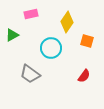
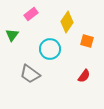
pink rectangle: rotated 24 degrees counterclockwise
green triangle: rotated 24 degrees counterclockwise
cyan circle: moved 1 px left, 1 px down
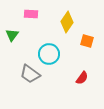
pink rectangle: rotated 40 degrees clockwise
cyan circle: moved 1 px left, 5 px down
red semicircle: moved 2 px left, 2 px down
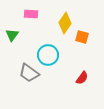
yellow diamond: moved 2 px left, 1 px down
orange square: moved 5 px left, 4 px up
cyan circle: moved 1 px left, 1 px down
gray trapezoid: moved 1 px left, 1 px up
